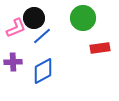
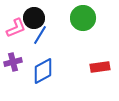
blue line: moved 2 px left, 1 px up; rotated 18 degrees counterclockwise
red rectangle: moved 19 px down
purple cross: rotated 12 degrees counterclockwise
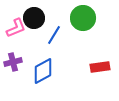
blue line: moved 14 px right
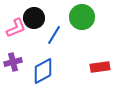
green circle: moved 1 px left, 1 px up
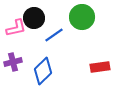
pink L-shape: rotated 10 degrees clockwise
blue line: rotated 24 degrees clockwise
blue diamond: rotated 16 degrees counterclockwise
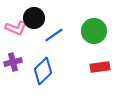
green circle: moved 12 px right, 14 px down
pink L-shape: rotated 35 degrees clockwise
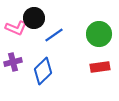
green circle: moved 5 px right, 3 px down
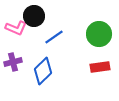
black circle: moved 2 px up
blue line: moved 2 px down
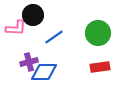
black circle: moved 1 px left, 1 px up
pink L-shape: rotated 20 degrees counterclockwise
green circle: moved 1 px left, 1 px up
purple cross: moved 16 px right
blue diamond: moved 1 px right, 1 px down; rotated 44 degrees clockwise
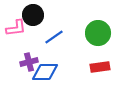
pink L-shape: rotated 10 degrees counterclockwise
blue diamond: moved 1 px right
